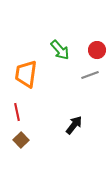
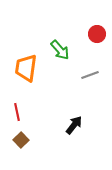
red circle: moved 16 px up
orange trapezoid: moved 6 px up
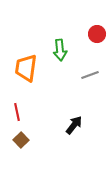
green arrow: rotated 35 degrees clockwise
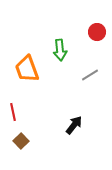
red circle: moved 2 px up
orange trapezoid: moved 1 px right, 1 px down; rotated 28 degrees counterclockwise
gray line: rotated 12 degrees counterclockwise
red line: moved 4 px left
brown square: moved 1 px down
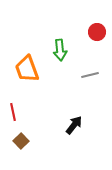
gray line: rotated 18 degrees clockwise
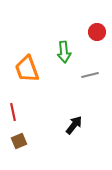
green arrow: moved 4 px right, 2 px down
brown square: moved 2 px left; rotated 21 degrees clockwise
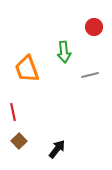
red circle: moved 3 px left, 5 px up
black arrow: moved 17 px left, 24 px down
brown square: rotated 21 degrees counterclockwise
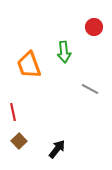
orange trapezoid: moved 2 px right, 4 px up
gray line: moved 14 px down; rotated 42 degrees clockwise
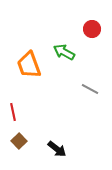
red circle: moved 2 px left, 2 px down
green arrow: rotated 125 degrees clockwise
black arrow: rotated 90 degrees clockwise
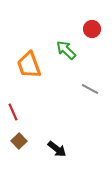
green arrow: moved 2 px right, 2 px up; rotated 15 degrees clockwise
red line: rotated 12 degrees counterclockwise
